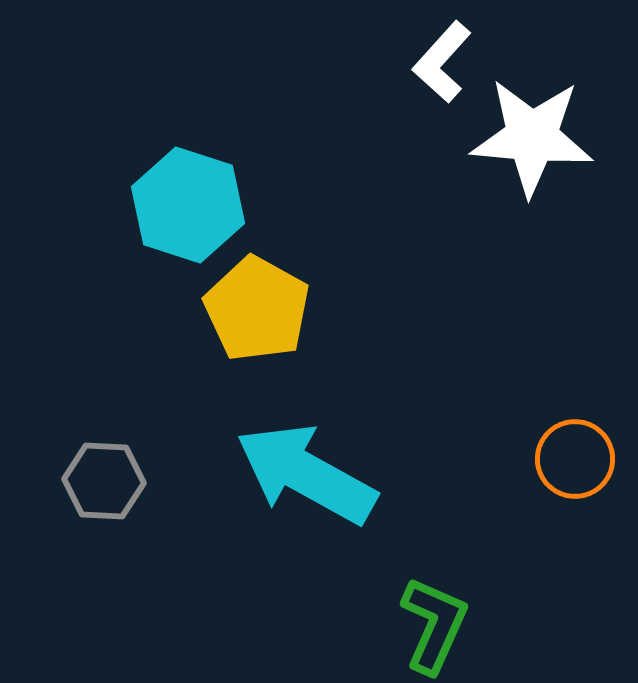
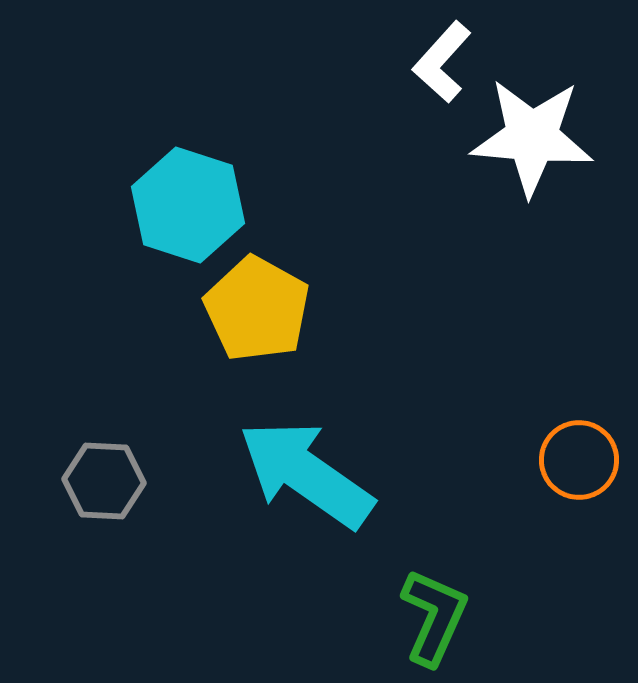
orange circle: moved 4 px right, 1 px down
cyan arrow: rotated 6 degrees clockwise
green L-shape: moved 8 px up
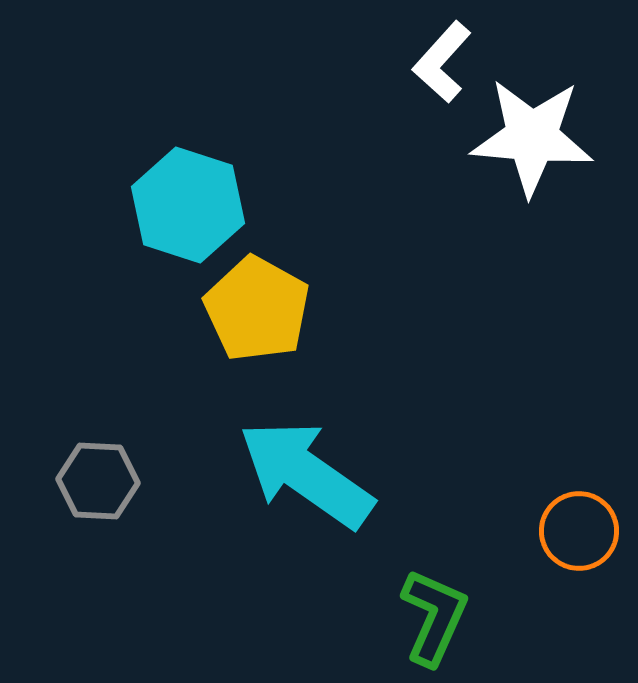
orange circle: moved 71 px down
gray hexagon: moved 6 px left
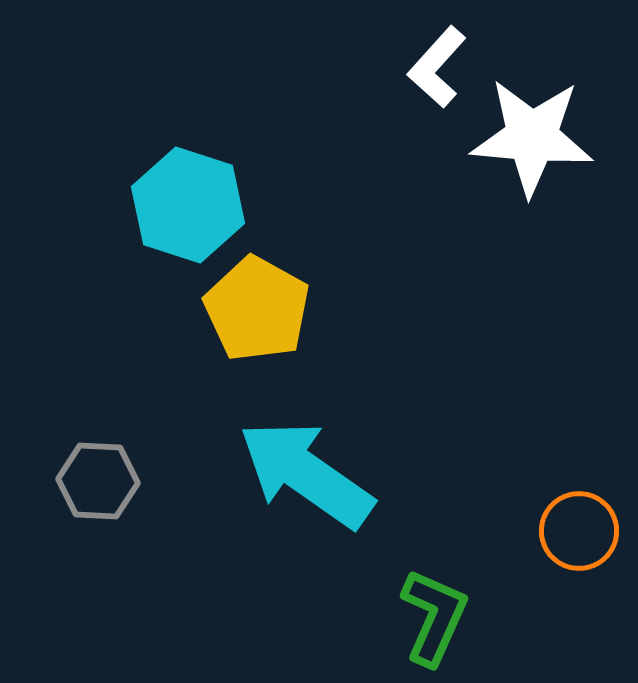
white L-shape: moved 5 px left, 5 px down
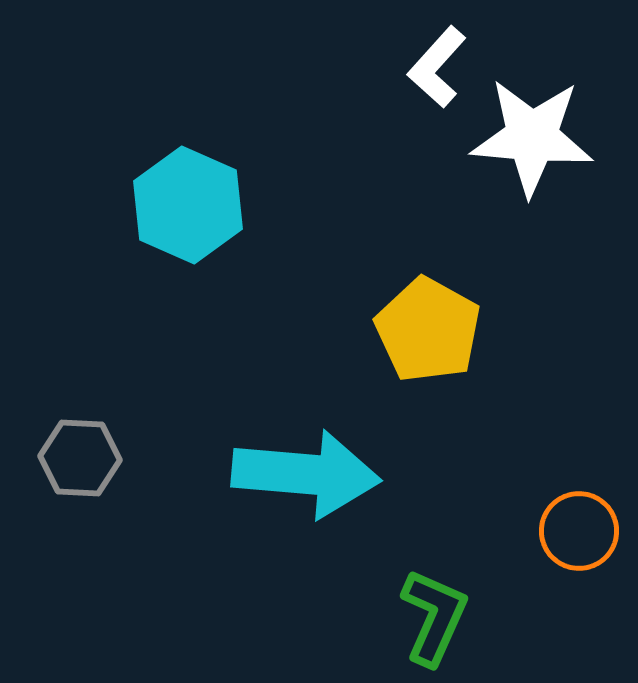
cyan hexagon: rotated 6 degrees clockwise
yellow pentagon: moved 171 px right, 21 px down
cyan arrow: rotated 150 degrees clockwise
gray hexagon: moved 18 px left, 23 px up
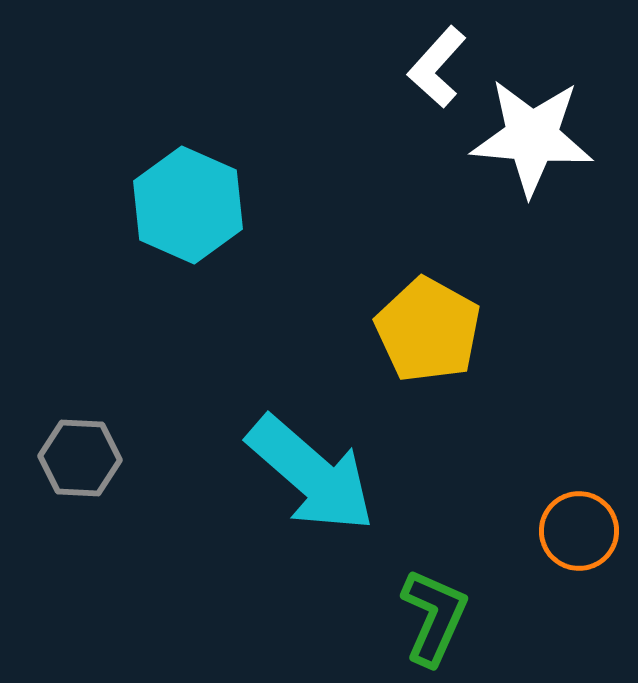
cyan arrow: moved 5 px right; rotated 36 degrees clockwise
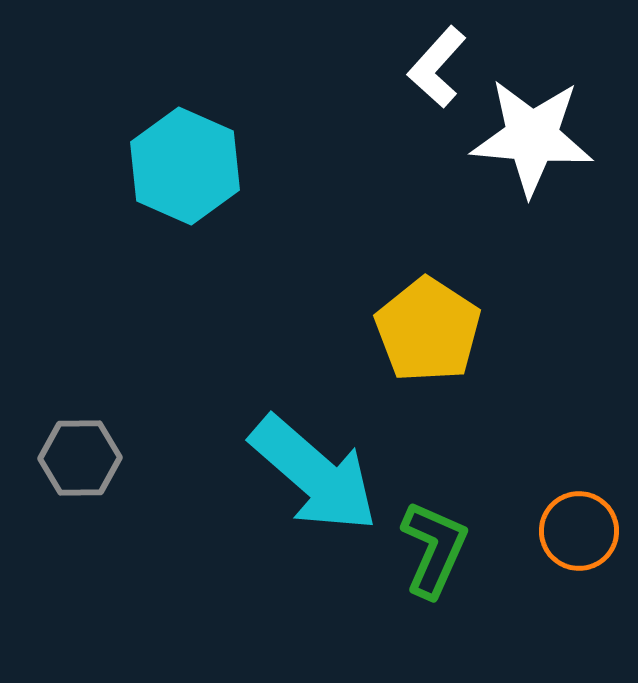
cyan hexagon: moved 3 px left, 39 px up
yellow pentagon: rotated 4 degrees clockwise
gray hexagon: rotated 4 degrees counterclockwise
cyan arrow: moved 3 px right
green L-shape: moved 68 px up
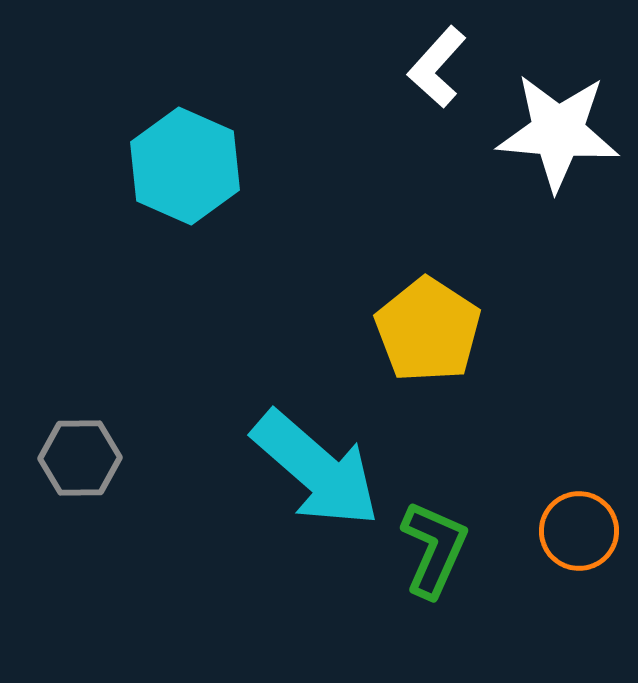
white star: moved 26 px right, 5 px up
cyan arrow: moved 2 px right, 5 px up
